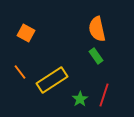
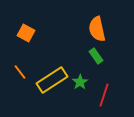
green star: moved 17 px up
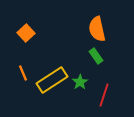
orange square: rotated 18 degrees clockwise
orange line: moved 3 px right, 1 px down; rotated 14 degrees clockwise
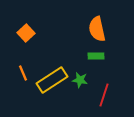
green rectangle: rotated 56 degrees counterclockwise
green star: moved 2 px up; rotated 28 degrees counterclockwise
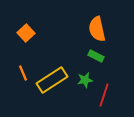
green rectangle: rotated 28 degrees clockwise
green star: moved 5 px right; rotated 21 degrees counterclockwise
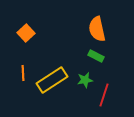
orange line: rotated 21 degrees clockwise
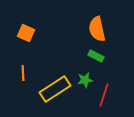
orange square: rotated 24 degrees counterclockwise
yellow rectangle: moved 3 px right, 9 px down
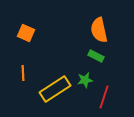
orange semicircle: moved 2 px right, 1 px down
red line: moved 2 px down
